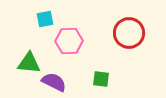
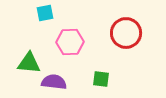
cyan square: moved 6 px up
red circle: moved 3 px left
pink hexagon: moved 1 px right, 1 px down
purple semicircle: rotated 20 degrees counterclockwise
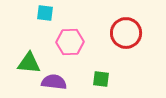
cyan square: rotated 18 degrees clockwise
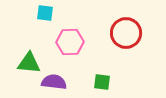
green square: moved 1 px right, 3 px down
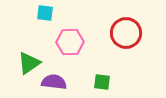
green triangle: rotated 40 degrees counterclockwise
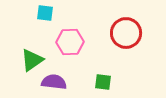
green triangle: moved 3 px right, 3 px up
green square: moved 1 px right
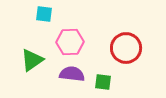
cyan square: moved 1 px left, 1 px down
red circle: moved 15 px down
purple semicircle: moved 18 px right, 8 px up
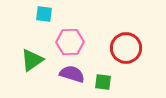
purple semicircle: rotated 10 degrees clockwise
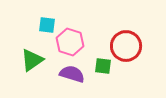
cyan square: moved 3 px right, 11 px down
pink hexagon: rotated 20 degrees clockwise
red circle: moved 2 px up
green square: moved 16 px up
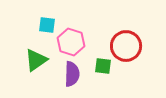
pink hexagon: moved 1 px right
green triangle: moved 4 px right
purple semicircle: rotated 75 degrees clockwise
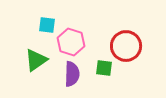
green square: moved 1 px right, 2 px down
